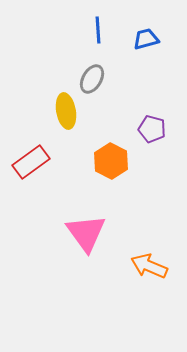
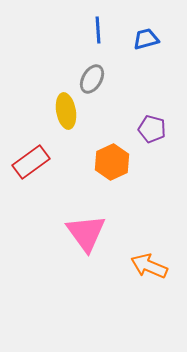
orange hexagon: moved 1 px right, 1 px down; rotated 8 degrees clockwise
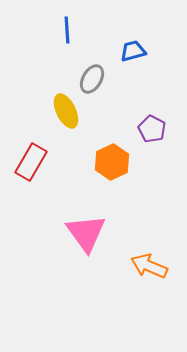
blue line: moved 31 px left
blue trapezoid: moved 13 px left, 12 px down
yellow ellipse: rotated 16 degrees counterclockwise
purple pentagon: rotated 12 degrees clockwise
red rectangle: rotated 24 degrees counterclockwise
